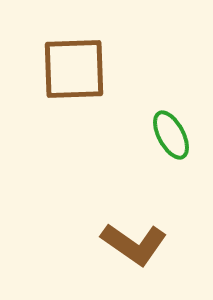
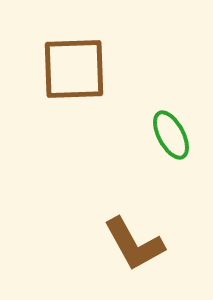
brown L-shape: rotated 26 degrees clockwise
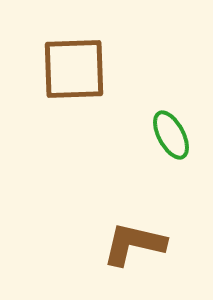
brown L-shape: rotated 132 degrees clockwise
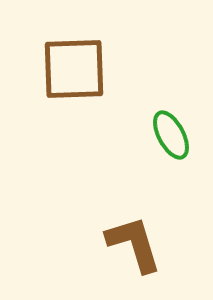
brown L-shape: rotated 60 degrees clockwise
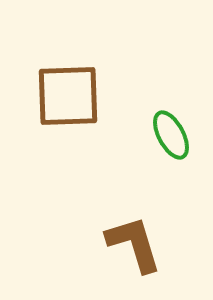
brown square: moved 6 px left, 27 px down
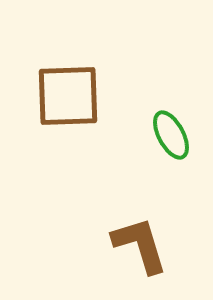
brown L-shape: moved 6 px right, 1 px down
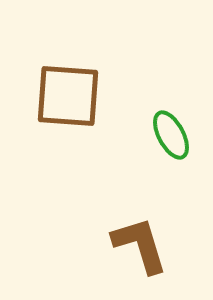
brown square: rotated 6 degrees clockwise
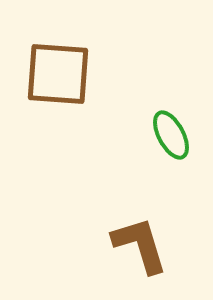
brown square: moved 10 px left, 22 px up
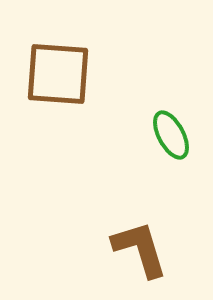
brown L-shape: moved 4 px down
